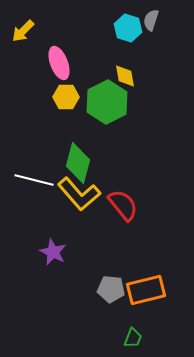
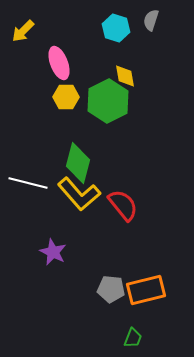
cyan hexagon: moved 12 px left
green hexagon: moved 1 px right, 1 px up
white line: moved 6 px left, 3 px down
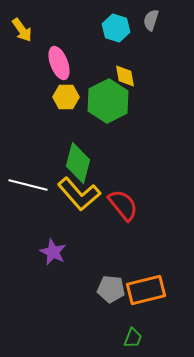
yellow arrow: moved 1 px left, 1 px up; rotated 80 degrees counterclockwise
white line: moved 2 px down
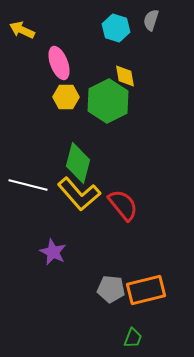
yellow arrow: rotated 150 degrees clockwise
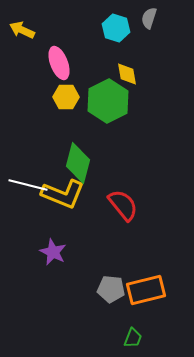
gray semicircle: moved 2 px left, 2 px up
yellow diamond: moved 2 px right, 2 px up
yellow L-shape: moved 16 px left; rotated 27 degrees counterclockwise
